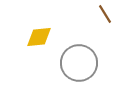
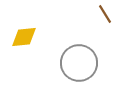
yellow diamond: moved 15 px left
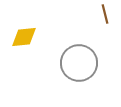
brown line: rotated 18 degrees clockwise
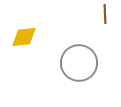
brown line: rotated 12 degrees clockwise
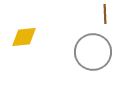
gray circle: moved 14 px right, 11 px up
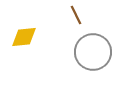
brown line: moved 29 px left, 1 px down; rotated 24 degrees counterclockwise
